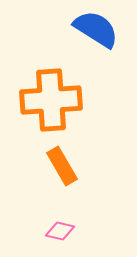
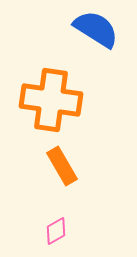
orange cross: rotated 12 degrees clockwise
pink diamond: moved 4 px left; rotated 44 degrees counterclockwise
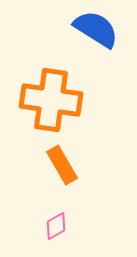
orange rectangle: moved 1 px up
pink diamond: moved 5 px up
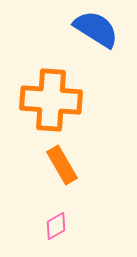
orange cross: rotated 4 degrees counterclockwise
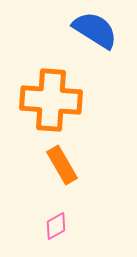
blue semicircle: moved 1 px left, 1 px down
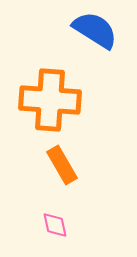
orange cross: moved 1 px left
pink diamond: moved 1 px left, 1 px up; rotated 72 degrees counterclockwise
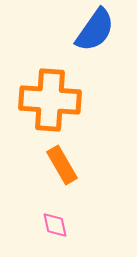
blue semicircle: rotated 93 degrees clockwise
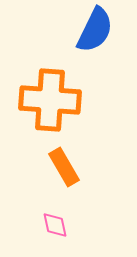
blue semicircle: rotated 9 degrees counterclockwise
orange rectangle: moved 2 px right, 2 px down
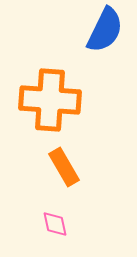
blue semicircle: moved 10 px right
pink diamond: moved 1 px up
